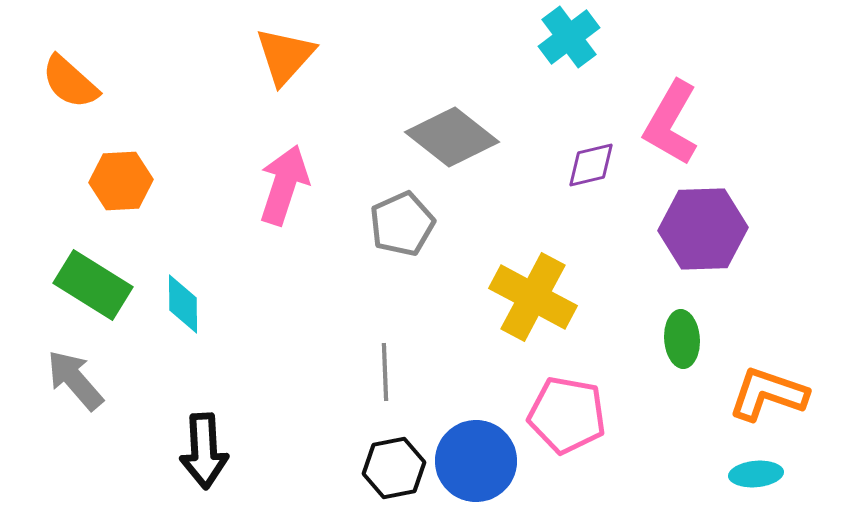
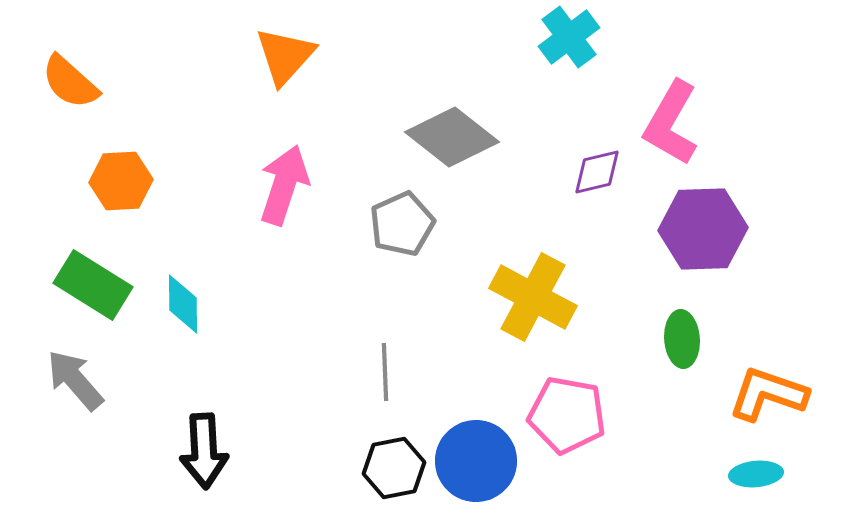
purple diamond: moved 6 px right, 7 px down
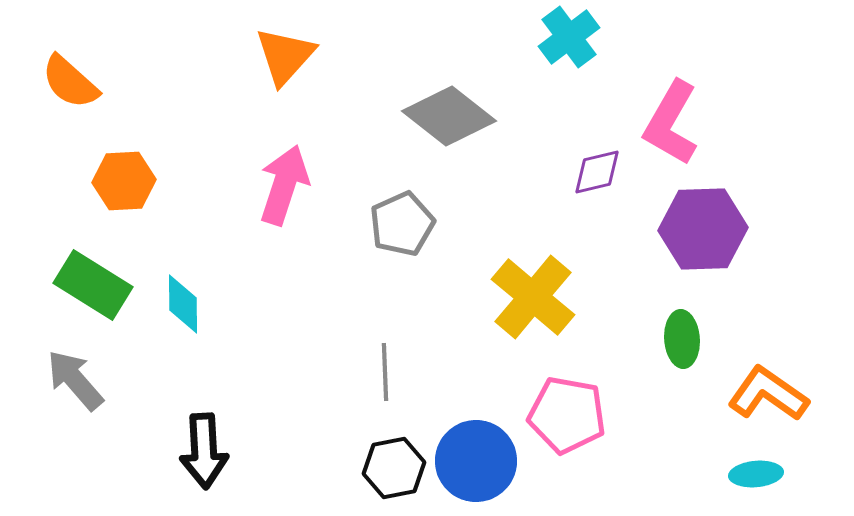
gray diamond: moved 3 px left, 21 px up
orange hexagon: moved 3 px right
yellow cross: rotated 12 degrees clockwise
orange L-shape: rotated 16 degrees clockwise
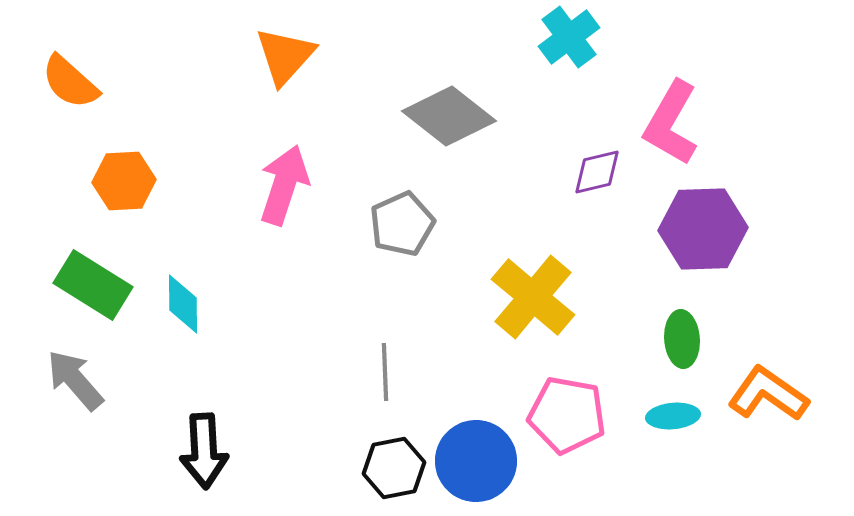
cyan ellipse: moved 83 px left, 58 px up
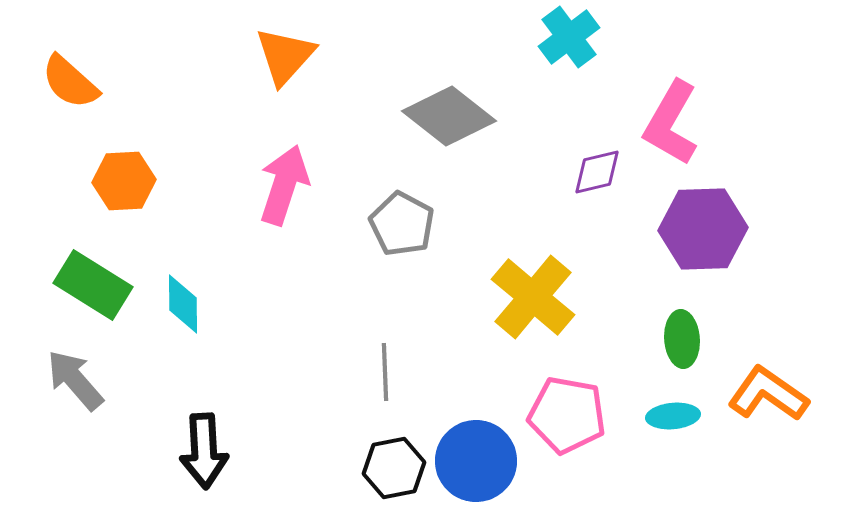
gray pentagon: rotated 20 degrees counterclockwise
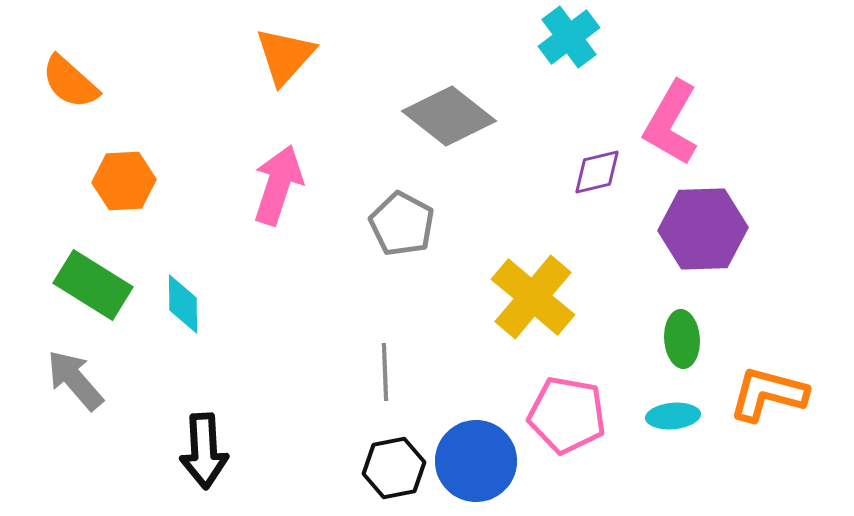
pink arrow: moved 6 px left
orange L-shape: rotated 20 degrees counterclockwise
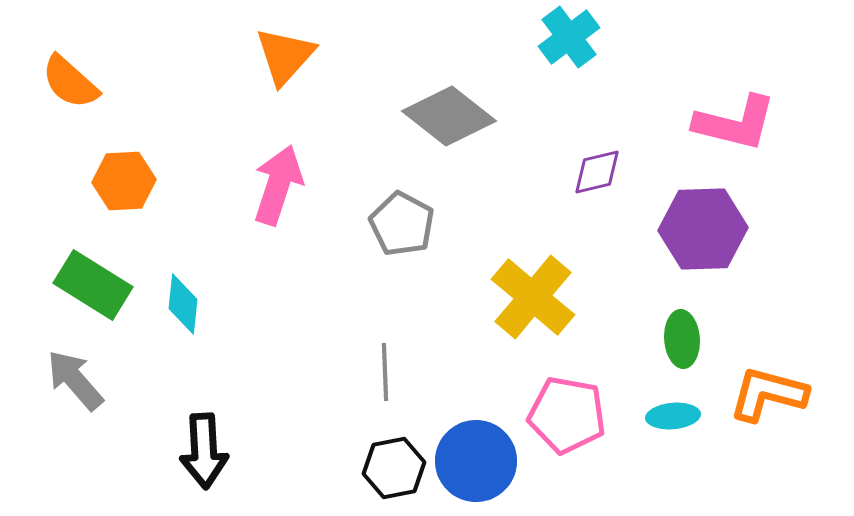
pink L-shape: moved 64 px right; rotated 106 degrees counterclockwise
cyan diamond: rotated 6 degrees clockwise
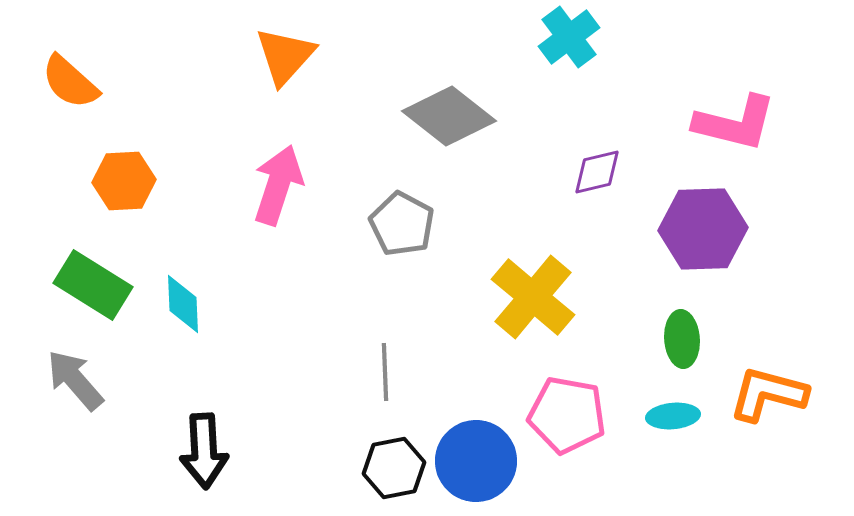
cyan diamond: rotated 8 degrees counterclockwise
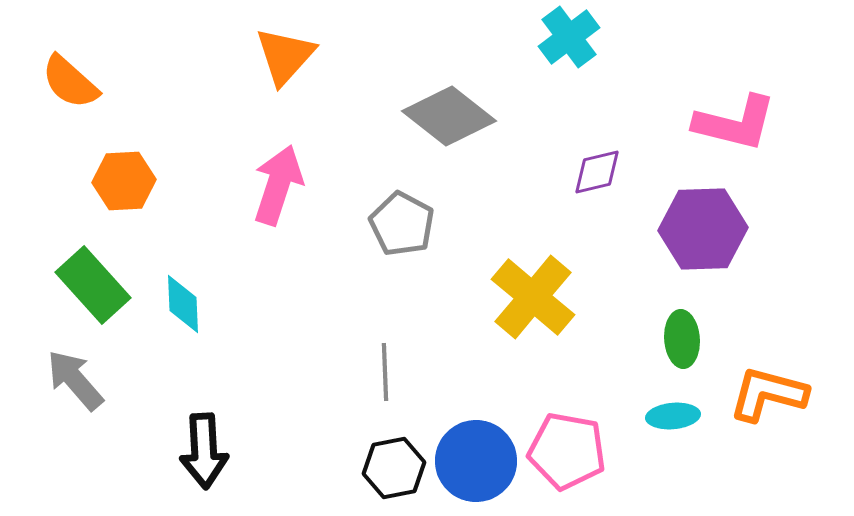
green rectangle: rotated 16 degrees clockwise
pink pentagon: moved 36 px down
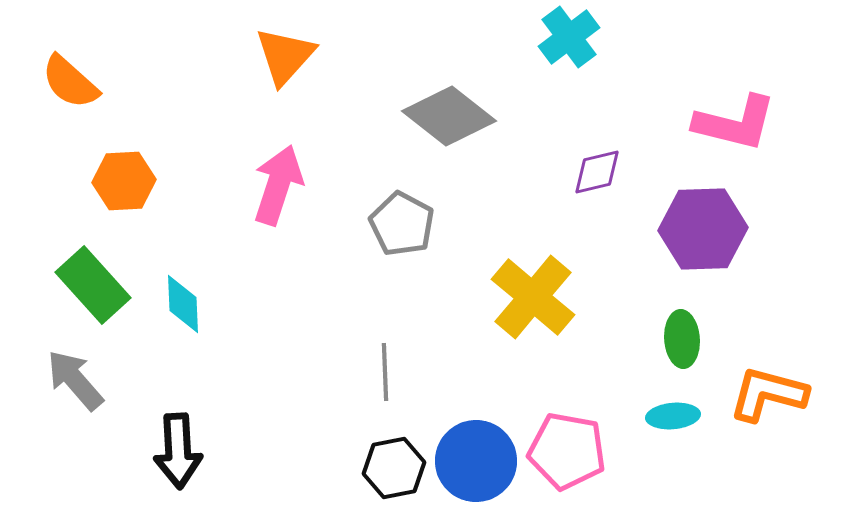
black arrow: moved 26 px left
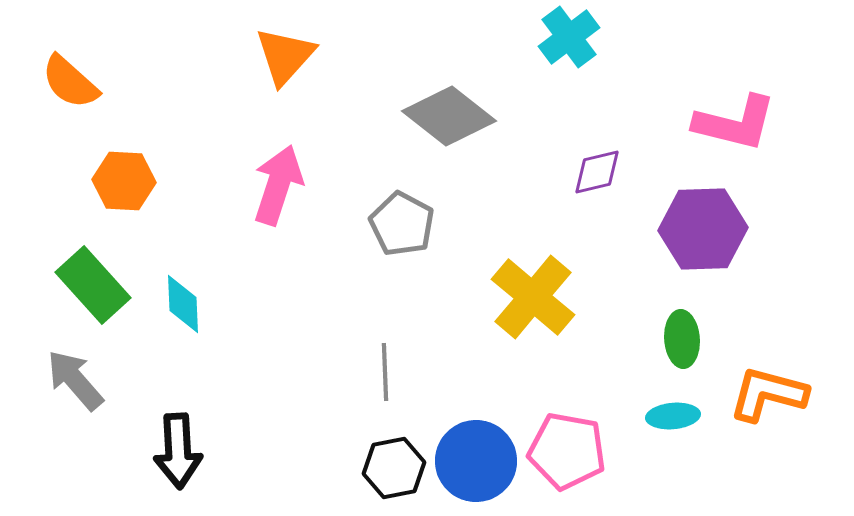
orange hexagon: rotated 6 degrees clockwise
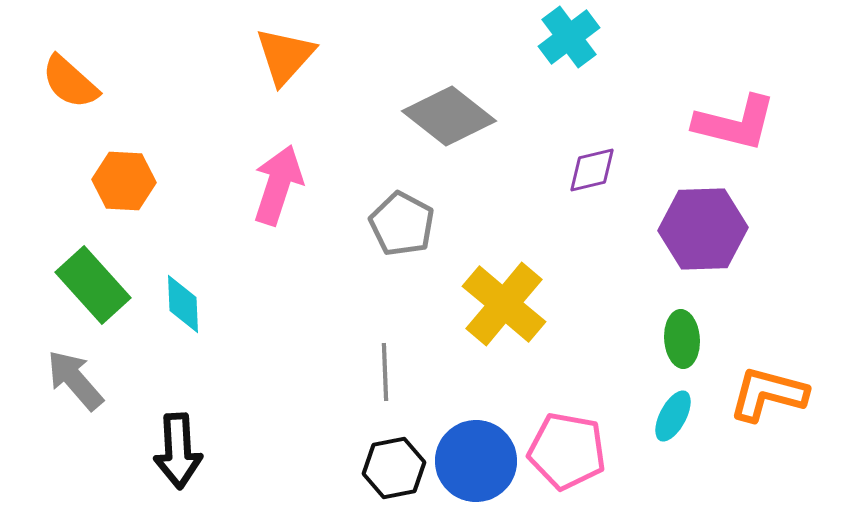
purple diamond: moved 5 px left, 2 px up
yellow cross: moved 29 px left, 7 px down
cyan ellipse: rotated 57 degrees counterclockwise
